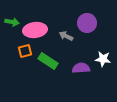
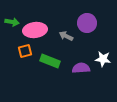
green rectangle: moved 2 px right; rotated 12 degrees counterclockwise
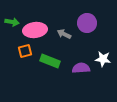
gray arrow: moved 2 px left, 2 px up
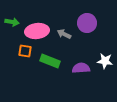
pink ellipse: moved 2 px right, 1 px down
orange square: rotated 24 degrees clockwise
white star: moved 2 px right, 2 px down
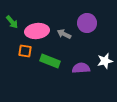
green arrow: rotated 40 degrees clockwise
white star: rotated 21 degrees counterclockwise
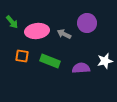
orange square: moved 3 px left, 5 px down
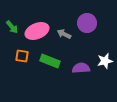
green arrow: moved 5 px down
pink ellipse: rotated 15 degrees counterclockwise
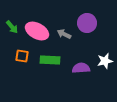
pink ellipse: rotated 50 degrees clockwise
green rectangle: moved 1 px up; rotated 18 degrees counterclockwise
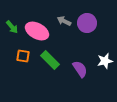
gray arrow: moved 13 px up
orange square: moved 1 px right
green rectangle: rotated 42 degrees clockwise
purple semicircle: moved 1 px left, 1 px down; rotated 60 degrees clockwise
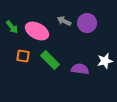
purple semicircle: rotated 48 degrees counterclockwise
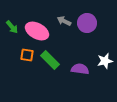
orange square: moved 4 px right, 1 px up
